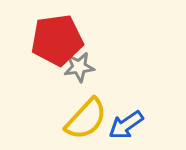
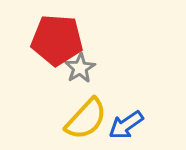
red pentagon: rotated 12 degrees clockwise
gray star: moved 1 px right, 1 px down; rotated 24 degrees counterclockwise
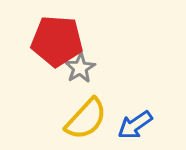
red pentagon: moved 1 px down
blue arrow: moved 9 px right
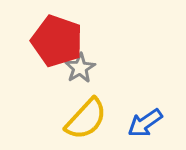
red pentagon: rotated 15 degrees clockwise
blue arrow: moved 10 px right, 2 px up
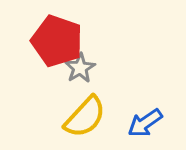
yellow semicircle: moved 1 px left, 2 px up
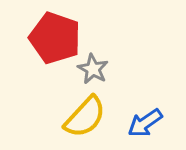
red pentagon: moved 2 px left, 3 px up
gray star: moved 13 px right, 1 px down; rotated 12 degrees counterclockwise
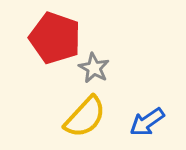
gray star: moved 1 px right, 1 px up
blue arrow: moved 2 px right, 1 px up
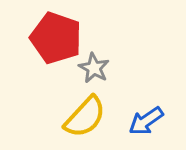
red pentagon: moved 1 px right
blue arrow: moved 1 px left, 1 px up
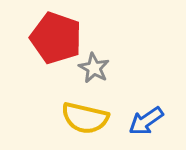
yellow semicircle: moved 1 px down; rotated 60 degrees clockwise
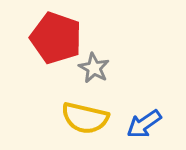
blue arrow: moved 2 px left, 3 px down
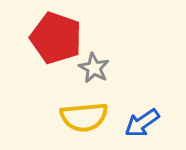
yellow semicircle: moved 1 px left, 1 px up; rotated 18 degrees counterclockwise
blue arrow: moved 2 px left, 1 px up
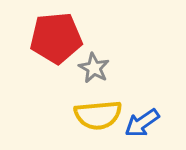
red pentagon: rotated 24 degrees counterclockwise
yellow semicircle: moved 14 px right, 2 px up
